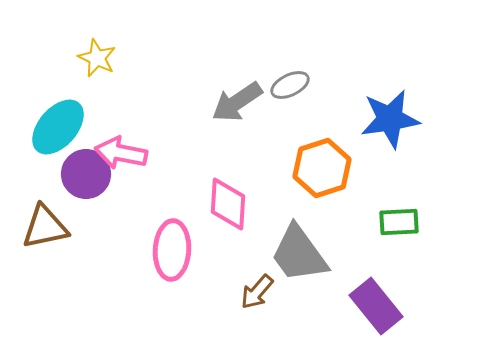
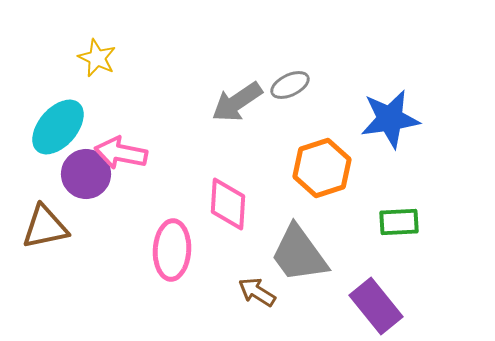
brown arrow: rotated 81 degrees clockwise
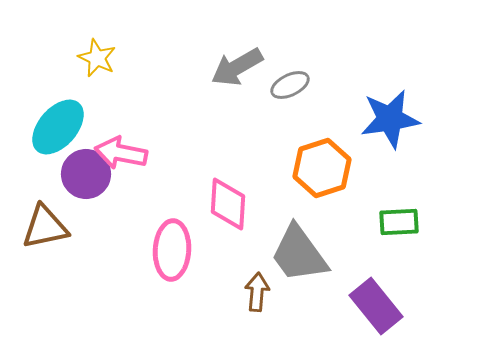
gray arrow: moved 35 px up; rotated 4 degrees clockwise
brown arrow: rotated 63 degrees clockwise
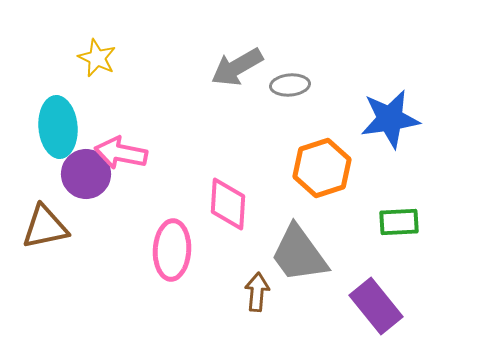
gray ellipse: rotated 21 degrees clockwise
cyan ellipse: rotated 46 degrees counterclockwise
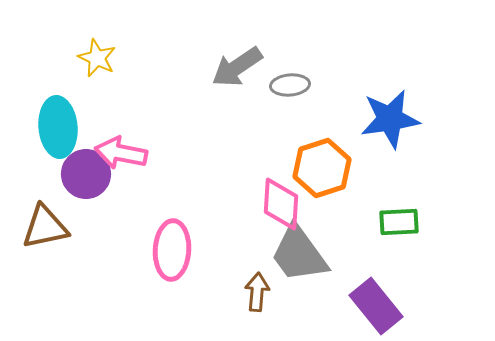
gray arrow: rotated 4 degrees counterclockwise
pink diamond: moved 53 px right
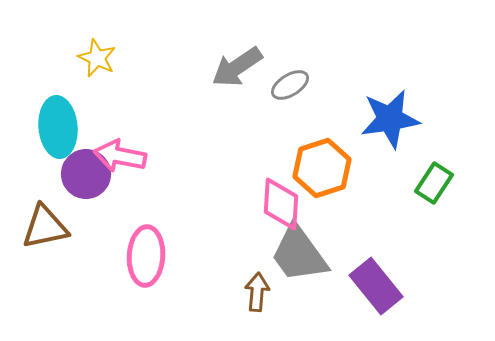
gray ellipse: rotated 27 degrees counterclockwise
pink arrow: moved 1 px left, 3 px down
green rectangle: moved 35 px right, 39 px up; rotated 54 degrees counterclockwise
pink ellipse: moved 26 px left, 6 px down
purple rectangle: moved 20 px up
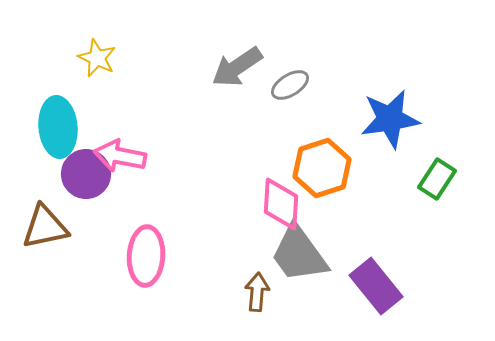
green rectangle: moved 3 px right, 4 px up
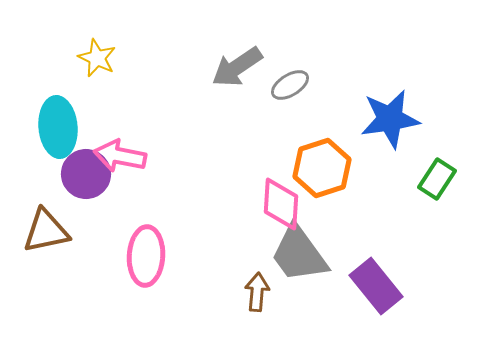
brown triangle: moved 1 px right, 4 px down
